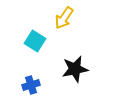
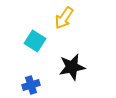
black star: moved 3 px left, 2 px up
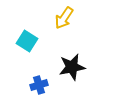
cyan square: moved 8 px left
blue cross: moved 8 px right
